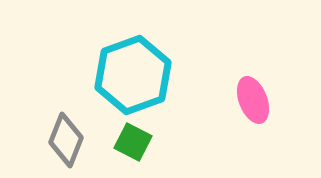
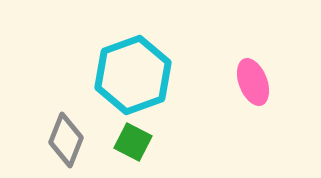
pink ellipse: moved 18 px up
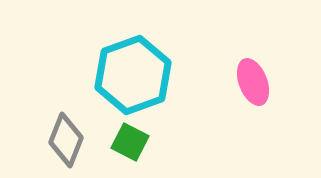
green square: moved 3 px left
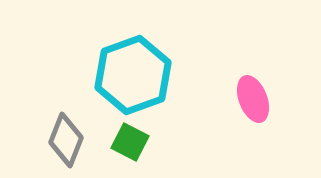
pink ellipse: moved 17 px down
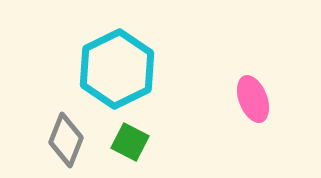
cyan hexagon: moved 16 px left, 6 px up; rotated 6 degrees counterclockwise
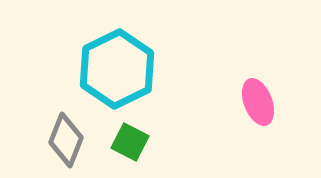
pink ellipse: moved 5 px right, 3 px down
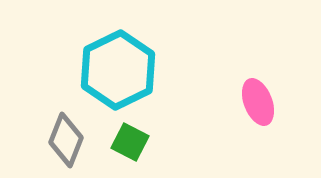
cyan hexagon: moved 1 px right, 1 px down
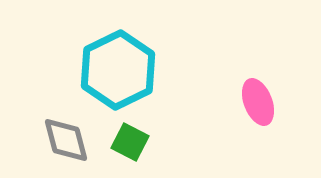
gray diamond: rotated 36 degrees counterclockwise
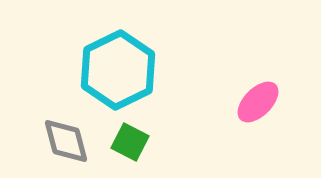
pink ellipse: rotated 66 degrees clockwise
gray diamond: moved 1 px down
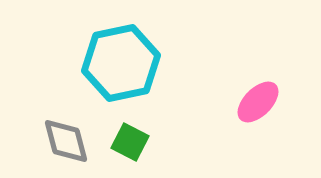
cyan hexagon: moved 3 px right, 7 px up; rotated 14 degrees clockwise
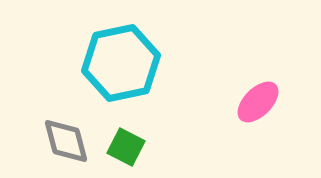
green square: moved 4 px left, 5 px down
